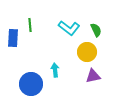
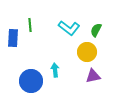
green semicircle: rotated 128 degrees counterclockwise
blue circle: moved 3 px up
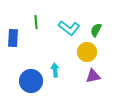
green line: moved 6 px right, 3 px up
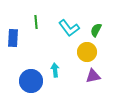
cyan L-shape: rotated 15 degrees clockwise
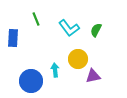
green line: moved 3 px up; rotated 16 degrees counterclockwise
yellow circle: moved 9 px left, 7 px down
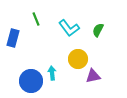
green semicircle: moved 2 px right
blue rectangle: rotated 12 degrees clockwise
cyan arrow: moved 3 px left, 3 px down
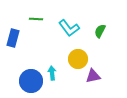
green line: rotated 64 degrees counterclockwise
green semicircle: moved 2 px right, 1 px down
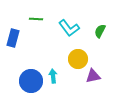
cyan arrow: moved 1 px right, 3 px down
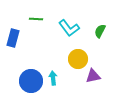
cyan arrow: moved 2 px down
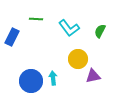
blue rectangle: moved 1 px left, 1 px up; rotated 12 degrees clockwise
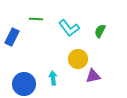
blue circle: moved 7 px left, 3 px down
